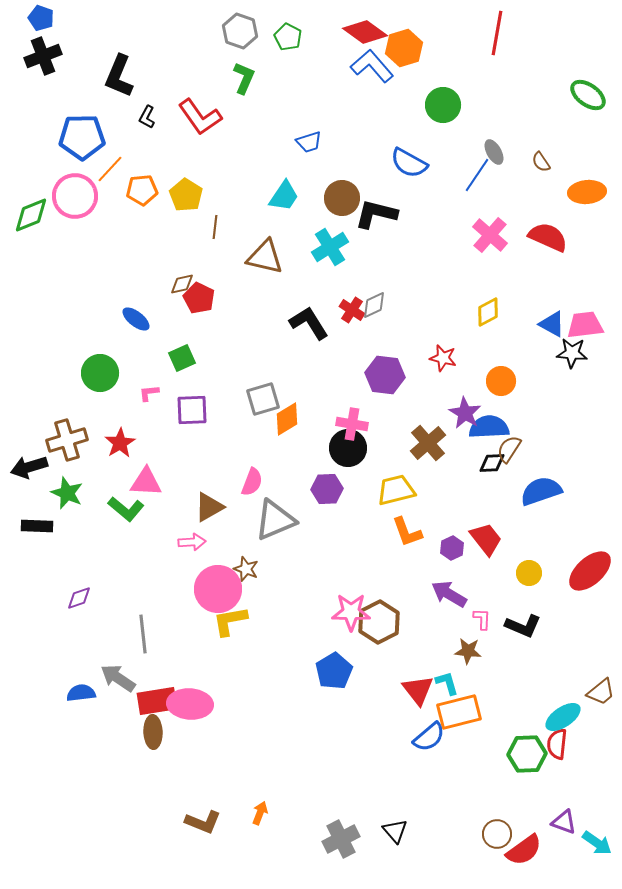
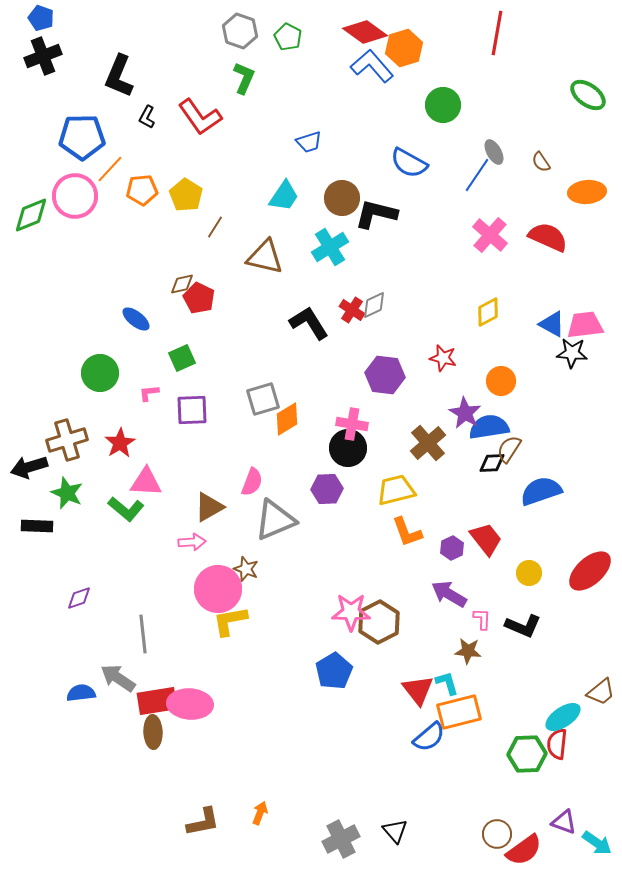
brown line at (215, 227): rotated 25 degrees clockwise
blue semicircle at (489, 427): rotated 6 degrees counterclockwise
brown L-shape at (203, 822): rotated 33 degrees counterclockwise
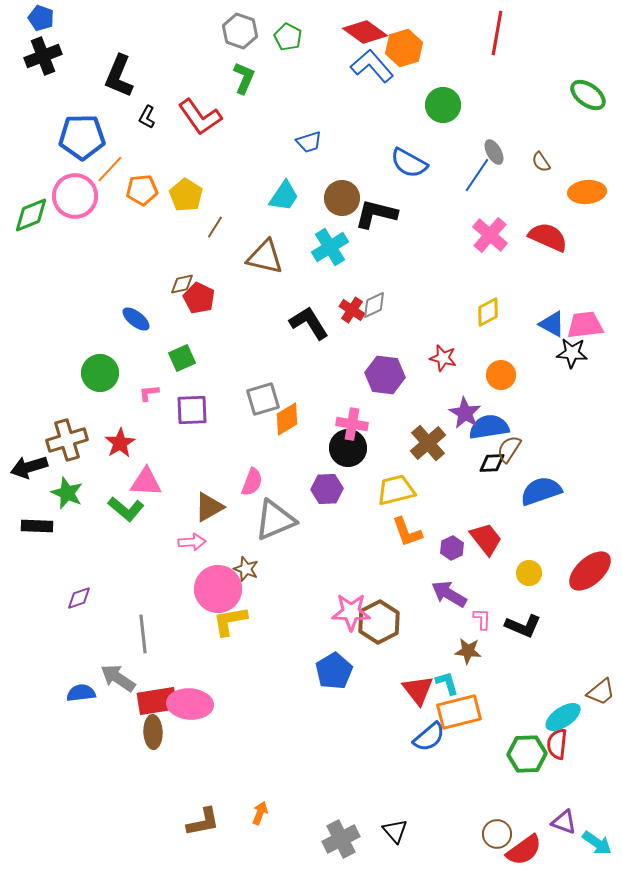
orange circle at (501, 381): moved 6 px up
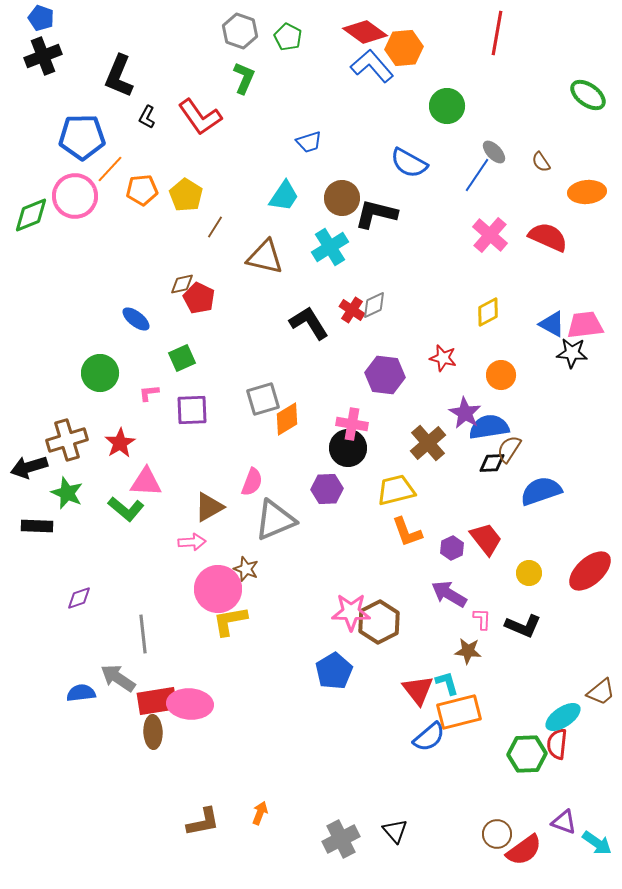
orange hexagon at (404, 48): rotated 12 degrees clockwise
green circle at (443, 105): moved 4 px right, 1 px down
gray ellipse at (494, 152): rotated 15 degrees counterclockwise
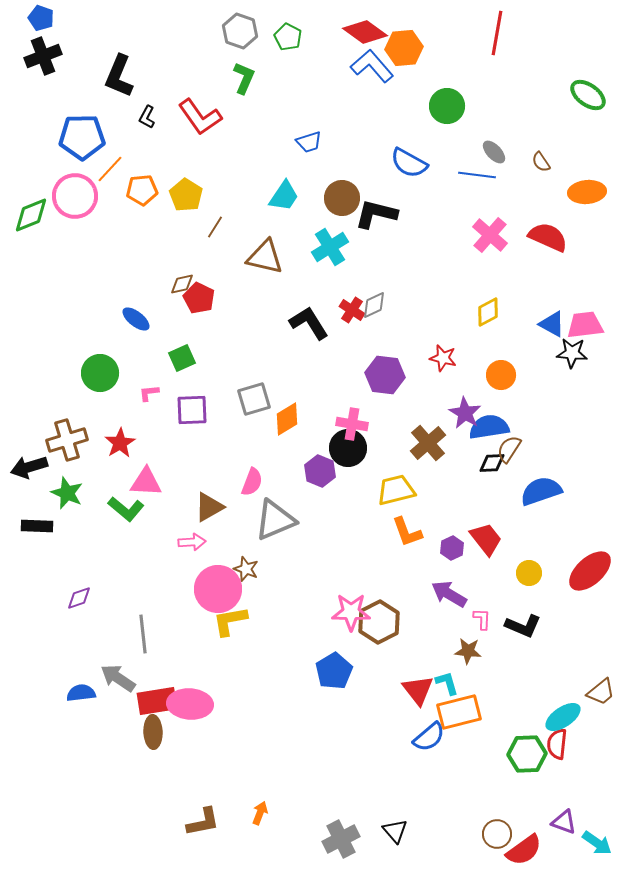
blue line at (477, 175): rotated 63 degrees clockwise
gray square at (263, 399): moved 9 px left
purple hexagon at (327, 489): moved 7 px left, 18 px up; rotated 24 degrees clockwise
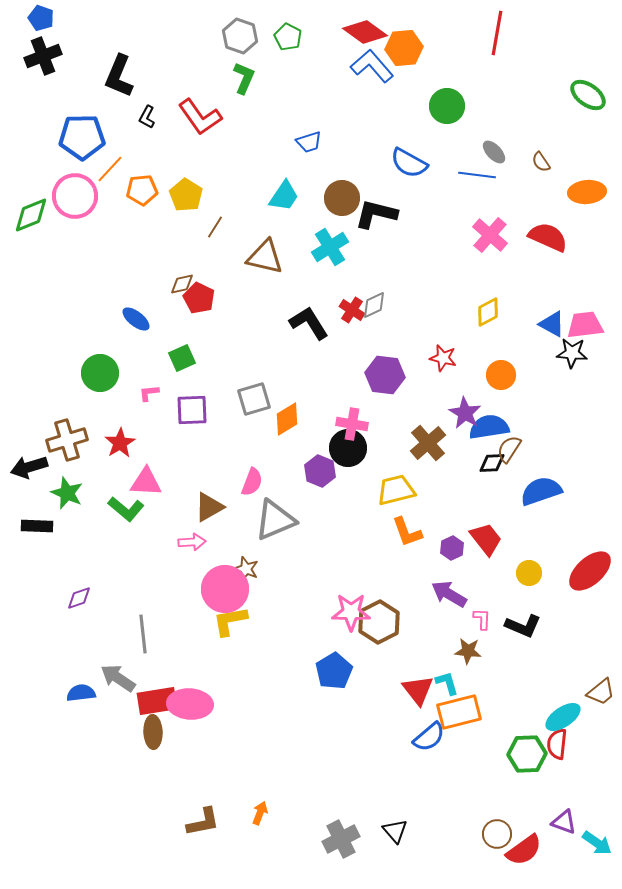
gray hexagon at (240, 31): moved 5 px down
pink circle at (218, 589): moved 7 px right
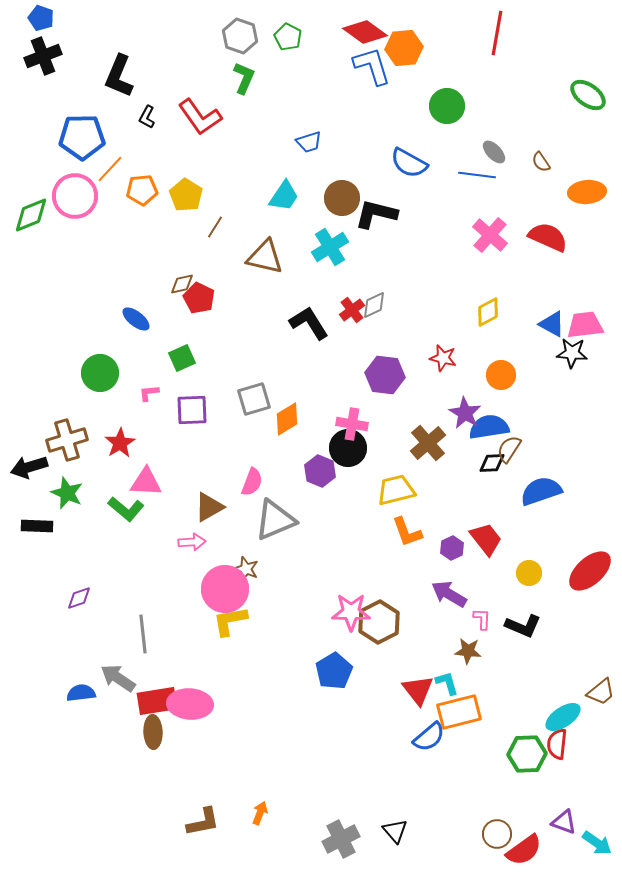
blue L-shape at (372, 66): rotated 24 degrees clockwise
red cross at (352, 310): rotated 20 degrees clockwise
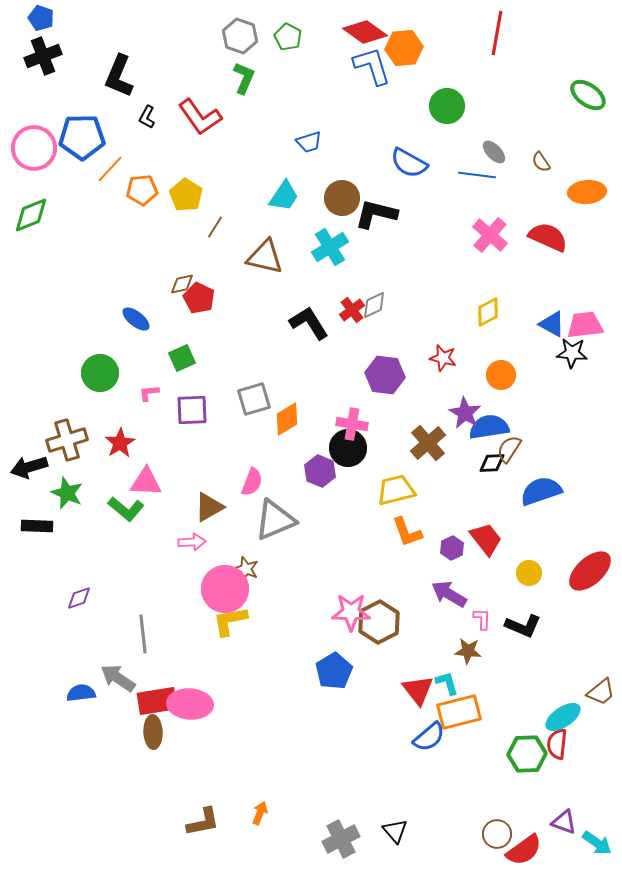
pink circle at (75, 196): moved 41 px left, 48 px up
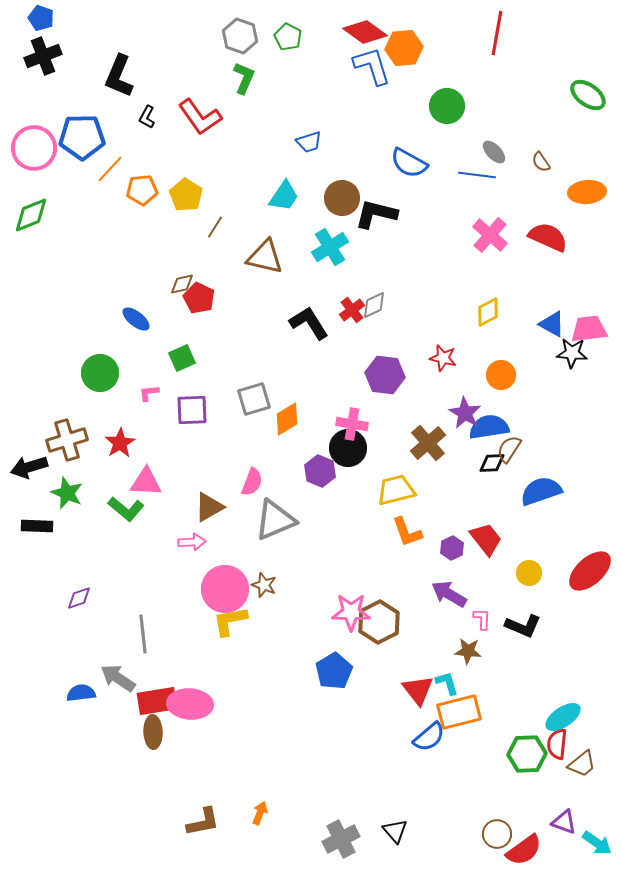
pink trapezoid at (585, 325): moved 4 px right, 4 px down
brown star at (246, 569): moved 18 px right, 16 px down
brown trapezoid at (601, 692): moved 19 px left, 72 px down
